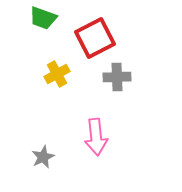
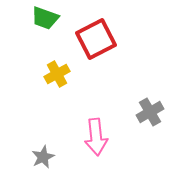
green trapezoid: moved 2 px right
red square: moved 1 px right, 1 px down
gray cross: moved 33 px right, 35 px down; rotated 28 degrees counterclockwise
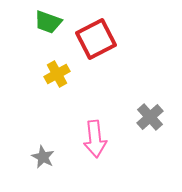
green trapezoid: moved 3 px right, 4 px down
gray cross: moved 5 px down; rotated 12 degrees counterclockwise
pink arrow: moved 1 px left, 2 px down
gray star: rotated 20 degrees counterclockwise
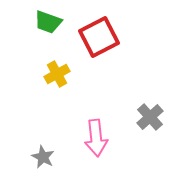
red square: moved 3 px right, 2 px up
pink arrow: moved 1 px right, 1 px up
